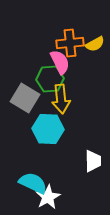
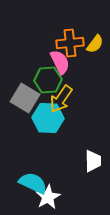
yellow semicircle: rotated 24 degrees counterclockwise
green hexagon: moved 2 px left, 1 px down
yellow arrow: rotated 40 degrees clockwise
cyan hexagon: moved 11 px up
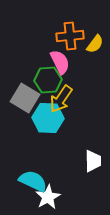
orange cross: moved 7 px up
cyan semicircle: moved 2 px up
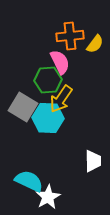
gray square: moved 2 px left, 9 px down
cyan semicircle: moved 4 px left
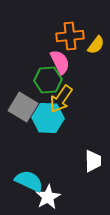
yellow semicircle: moved 1 px right, 1 px down
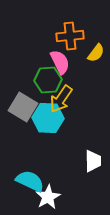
yellow semicircle: moved 8 px down
cyan semicircle: moved 1 px right
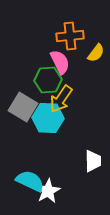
white star: moved 6 px up
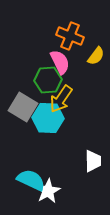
orange cross: rotated 28 degrees clockwise
yellow semicircle: moved 3 px down
cyan semicircle: moved 1 px right, 1 px up
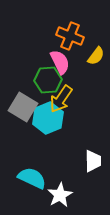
cyan hexagon: rotated 24 degrees counterclockwise
cyan semicircle: moved 1 px right, 2 px up
white star: moved 12 px right, 4 px down
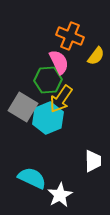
pink semicircle: moved 1 px left
